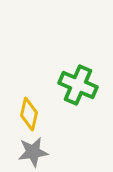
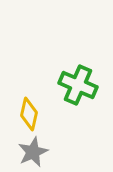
gray star: rotated 16 degrees counterclockwise
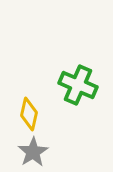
gray star: rotated 8 degrees counterclockwise
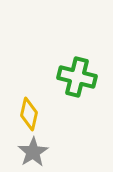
green cross: moved 1 px left, 8 px up; rotated 9 degrees counterclockwise
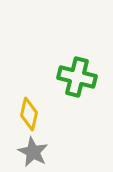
gray star: rotated 12 degrees counterclockwise
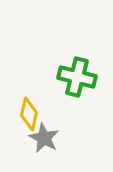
gray star: moved 11 px right, 14 px up
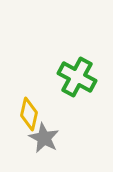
green cross: rotated 15 degrees clockwise
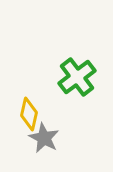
green cross: rotated 24 degrees clockwise
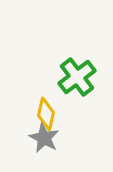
yellow diamond: moved 17 px right
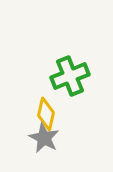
green cross: moved 7 px left, 1 px up; rotated 15 degrees clockwise
